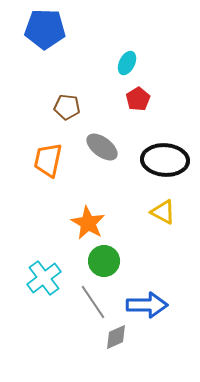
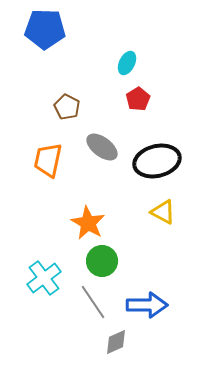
brown pentagon: rotated 20 degrees clockwise
black ellipse: moved 8 px left, 1 px down; rotated 18 degrees counterclockwise
green circle: moved 2 px left
gray diamond: moved 5 px down
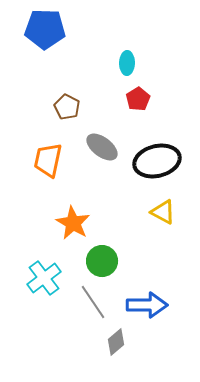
cyan ellipse: rotated 25 degrees counterclockwise
orange star: moved 15 px left
gray diamond: rotated 16 degrees counterclockwise
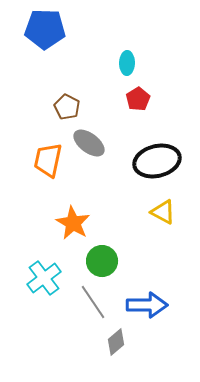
gray ellipse: moved 13 px left, 4 px up
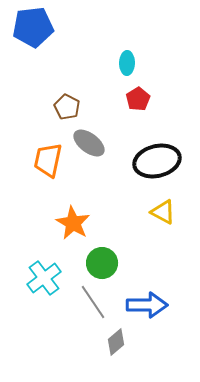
blue pentagon: moved 12 px left, 2 px up; rotated 9 degrees counterclockwise
green circle: moved 2 px down
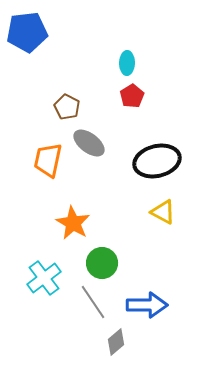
blue pentagon: moved 6 px left, 5 px down
red pentagon: moved 6 px left, 3 px up
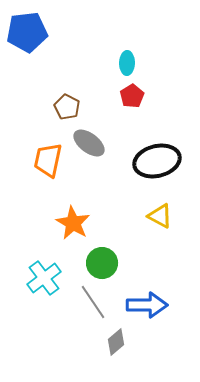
yellow triangle: moved 3 px left, 4 px down
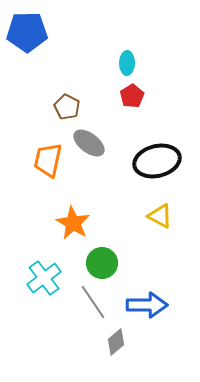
blue pentagon: rotated 6 degrees clockwise
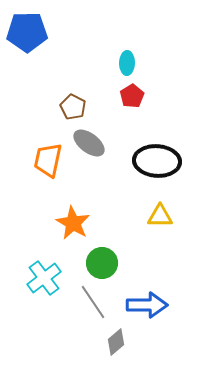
brown pentagon: moved 6 px right
black ellipse: rotated 18 degrees clockwise
yellow triangle: rotated 28 degrees counterclockwise
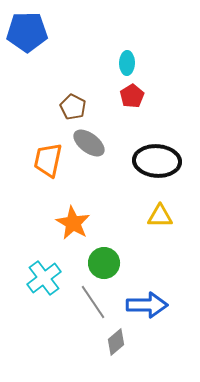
green circle: moved 2 px right
